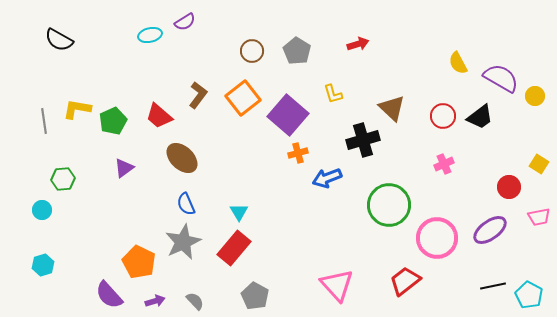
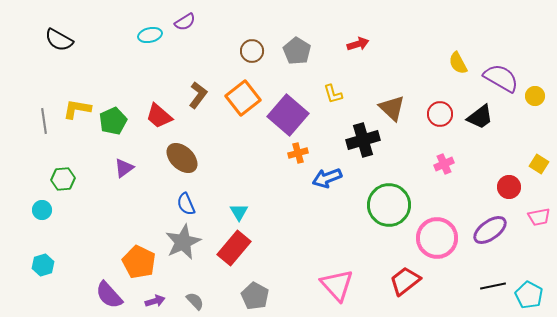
red circle at (443, 116): moved 3 px left, 2 px up
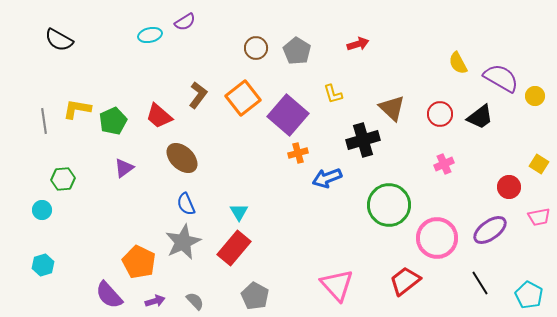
brown circle at (252, 51): moved 4 px right, 3 px up
black line at (493, 286): moved 13 px left, 3 px up; rotated 70 degrees clockwise
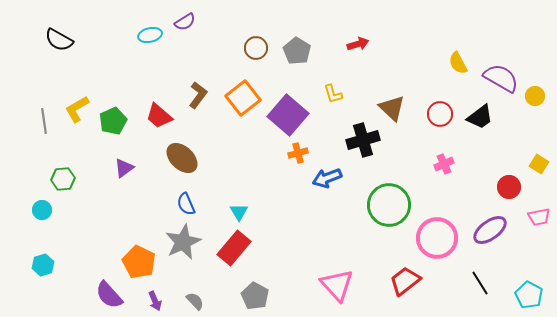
yellow L-shape at (77, 109): rotated 40 degrees counterclockwise
purple arrow at (155, 301): rotated 84 degrees clockwise
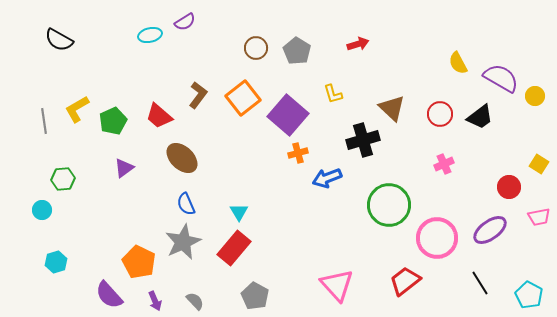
cyan hexagon at (43, 265): moved 13 px right, 3 px up
